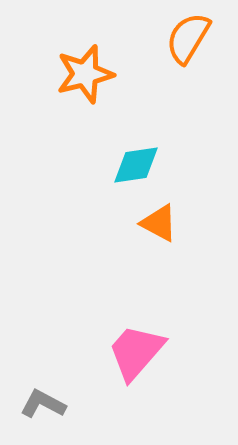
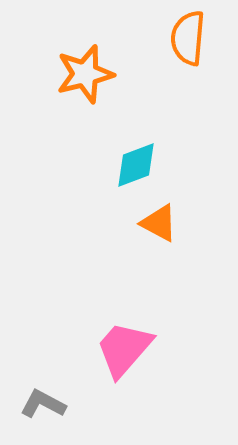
orange semicircle: rotated 26 degrees counterclockwise
cyan diamond: rotated 12 degrees counterclockwise
pink trapezoid: moved 12 px left, 3 px up
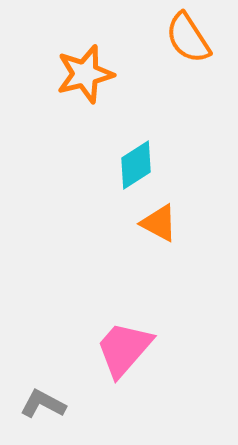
orange semicircle: rotated 38 degrees counterclockwise
cyan diamond: rotated 12 degrees counterclockwise
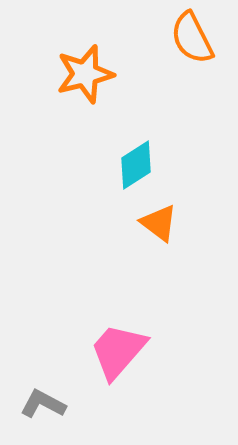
orange semicircle: moved 4 px right; rotated 6 degrees clockwise
orange triangle: rotated 9 degrees clockwise
pink trapezoid: moved 6 px left, 2 px down
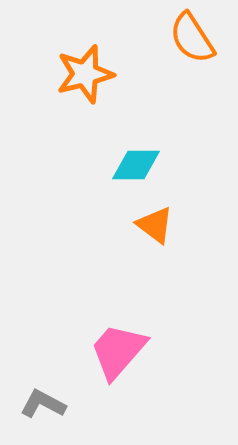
orange semicircle: rotated 6 degrees counterclockwise
cyan diamond: rotated 33 degrees clockwise
orange triangle: moved 4 px left, 2 px down
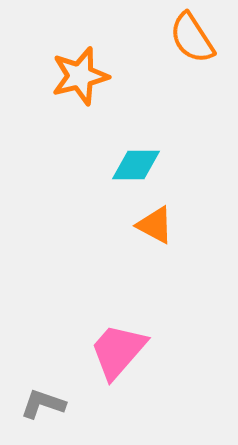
orange star: moved 5 px left, 2 px down
orange triangle: rotated 9 degrees counterclockwise
gray L-shape: rotated 9 degrees counterclockwise
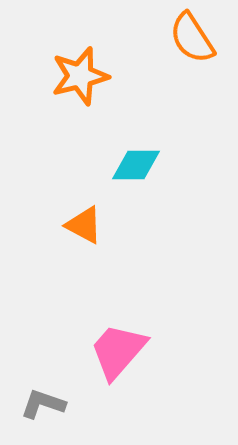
orange triangle: moved 71 px left
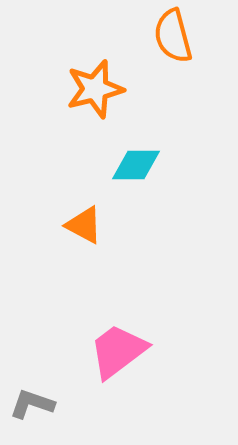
orange semicircle: moved 19 px left, 2 px up; rotated 18 degrees clockwise
orange star: moved 15 px right, 13 px down
pink trapezoid: rotated 12 degrees clockwise
gray L-shape: moved 11 px left
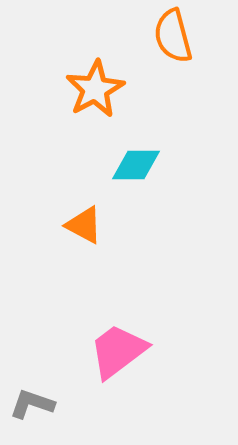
orange star: rotated 14 degrees counterclockwise
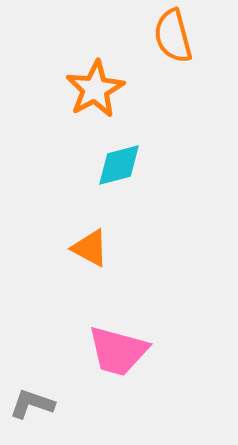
cyan diamond: moved 17 px left; rotated 15 degrees counterclockwise
orange triangle: moved 6 px right, 23 px down
pink trapezoid: rotated 128 degrees counterclockwise
